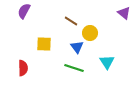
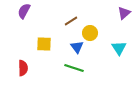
purple triangle: rotated 40 degrees clockwise
brown line: rotated 64 degrees counterclockwise
cyan triangle: moved 12 px right, 14 px up
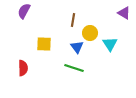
purple triangle: rotated 48 degrees counterclockwise
brown line: moved 2 px right, 1 px up; rotated 48 degrees counterclockwise
cyan triangle: moved 9 px left, 4 px up
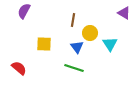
red semicircle: moved 4 px left; rotated 49 degrees counterclockwise
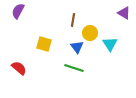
purple semicircle: moved 6 px left
yellow square: rotated 14 degrees clockwise
